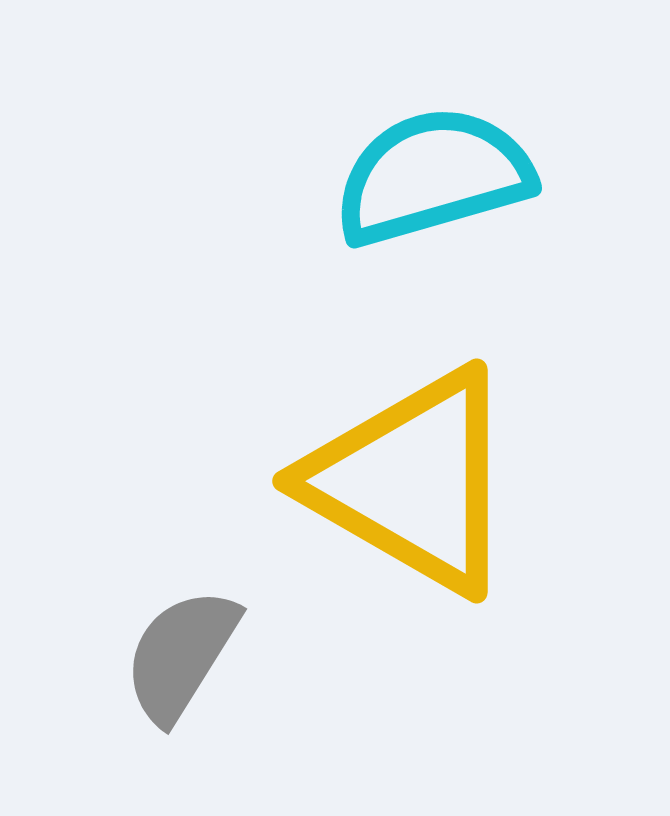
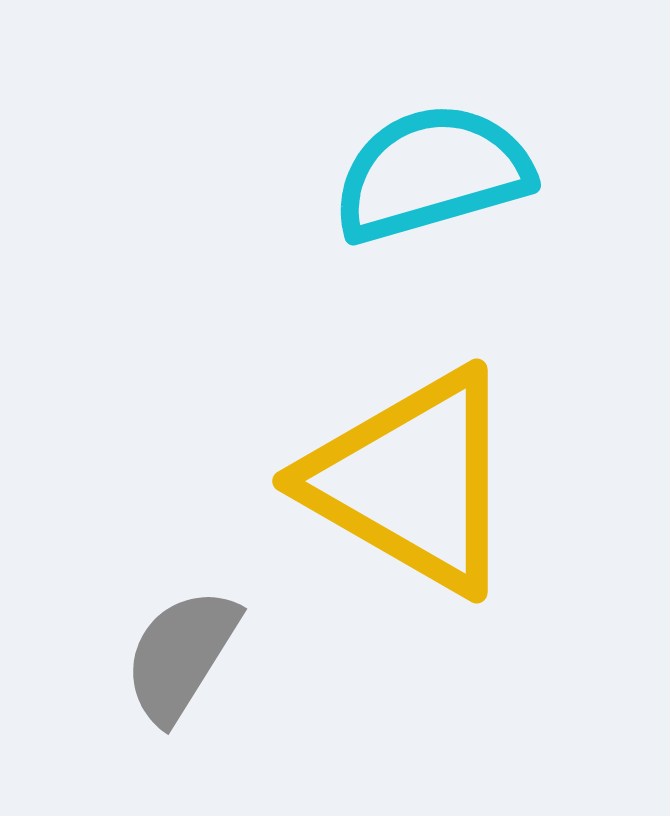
cyan semicircle: moved 1 px left, 3 px up
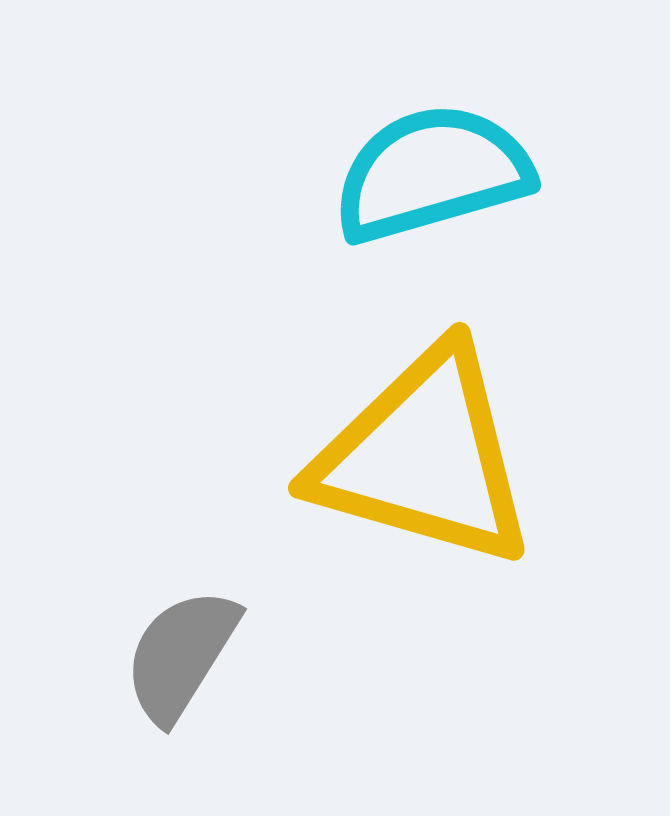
yellow triangle: moved 12 px right, 24 px up; rotated 14 degrees counterclockwise
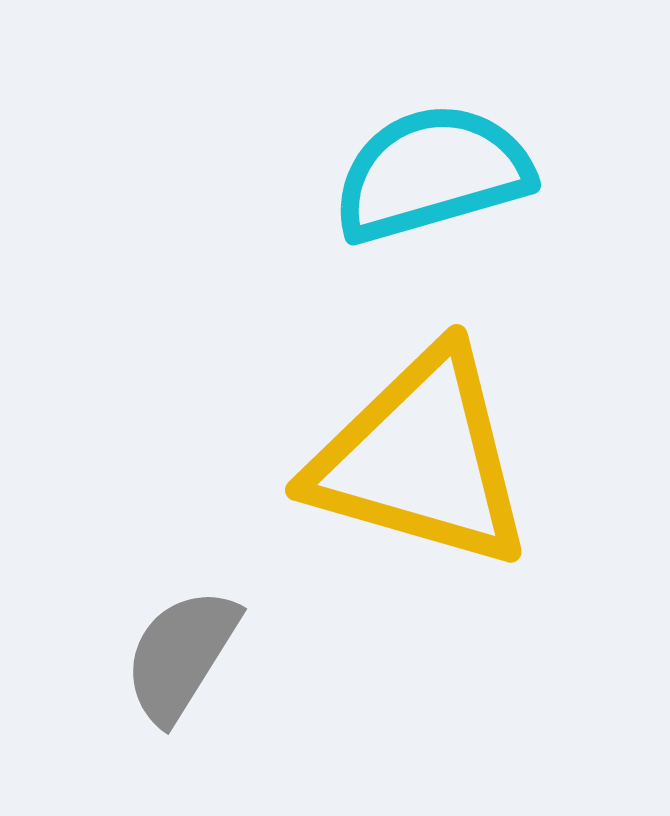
yellow triangle: moved 3 px left, 2 px down
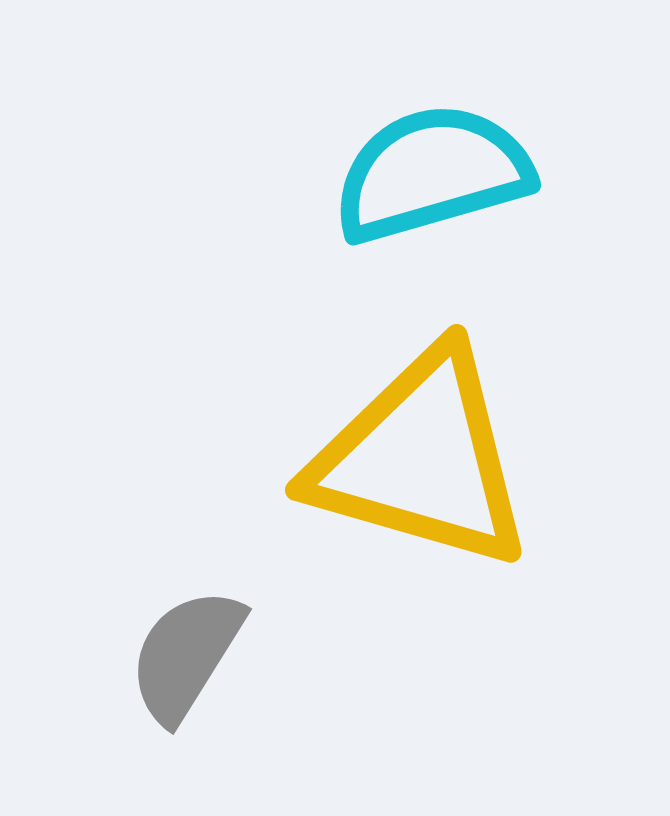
gray semicircle: moved 5 px right
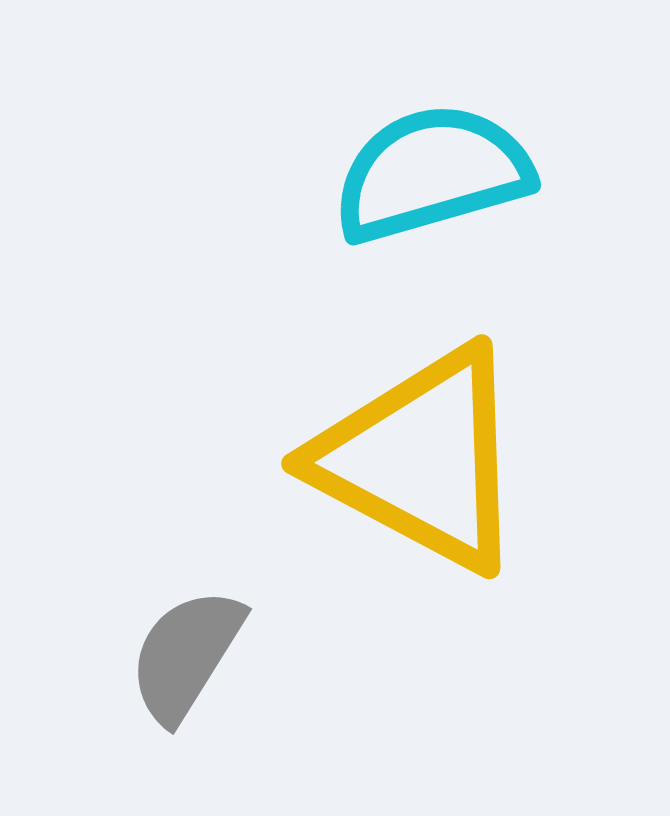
yellow triangle: rotated 12 degrees clockwise
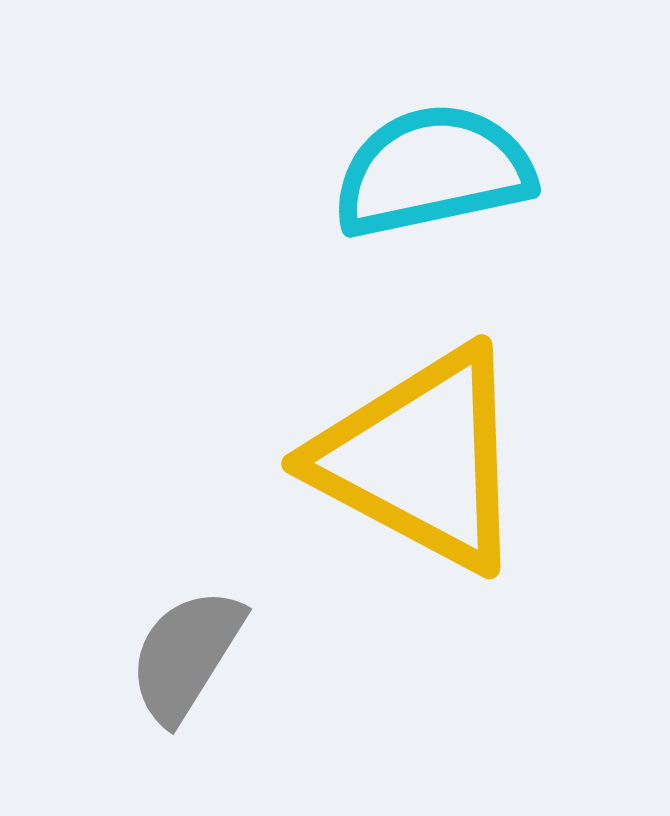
cyan semicircle: moved 1 px right, 2 px up; rotated 4 degrees clockwise
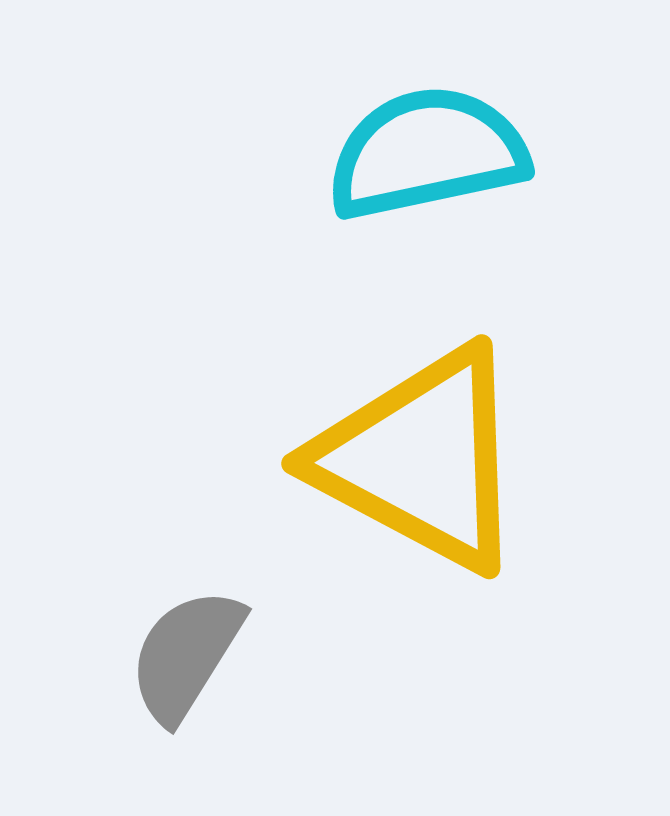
cyan semicircle: moved 6 px left, 18 px up
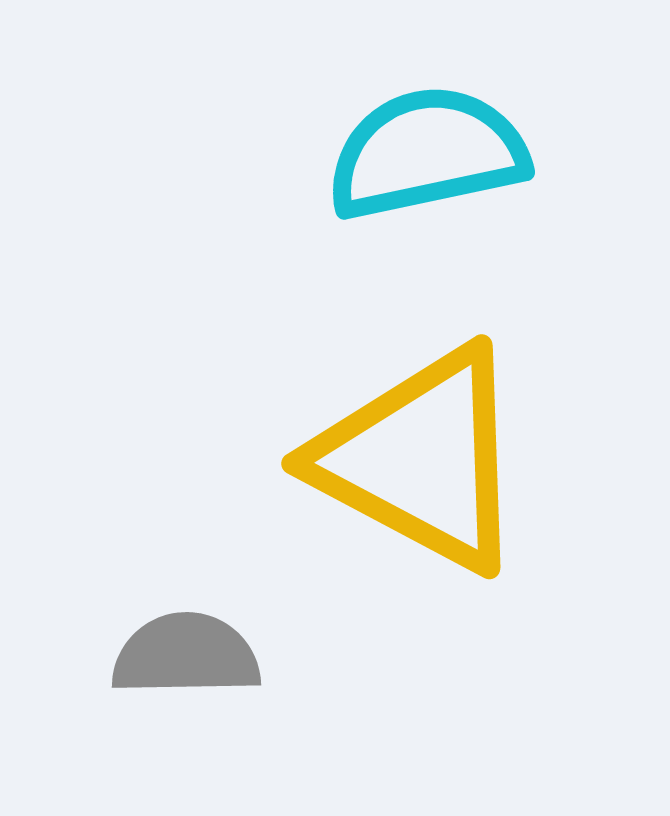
gray semicircle: rotated 57 degrees clockwise
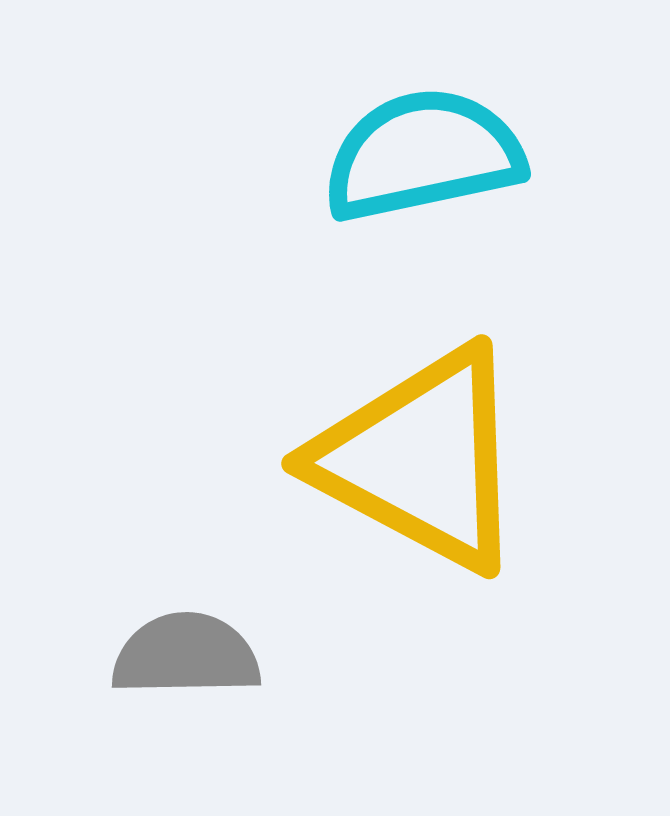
cyan semicircle: moved 4 px left, 2 px down
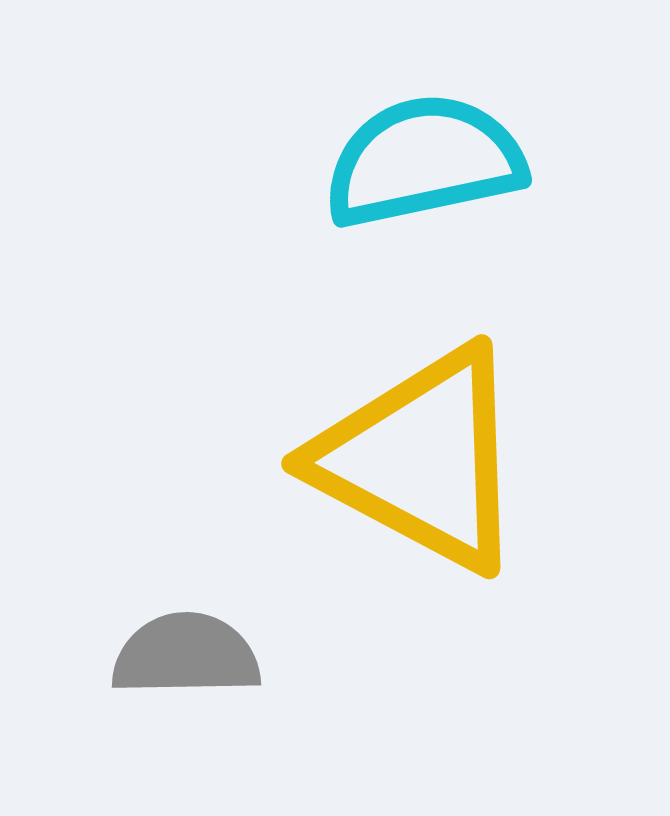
cyan semicircle: moved 1 px right, 6 px down
